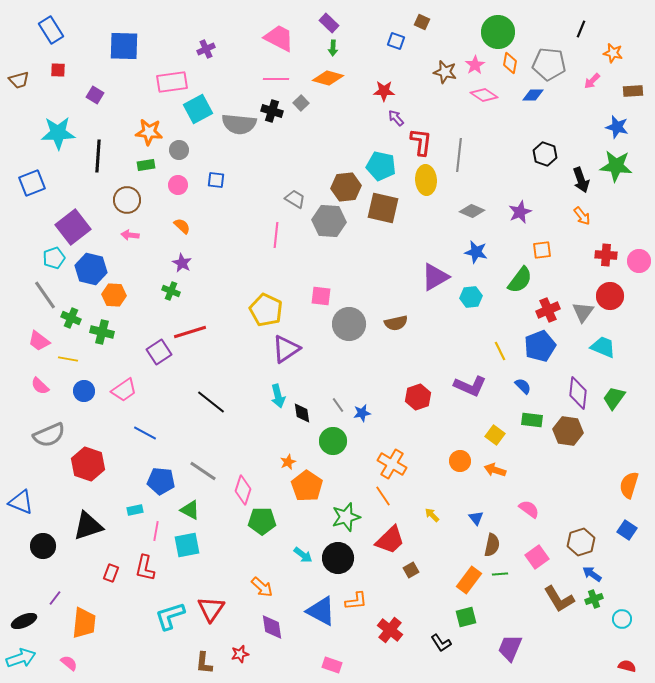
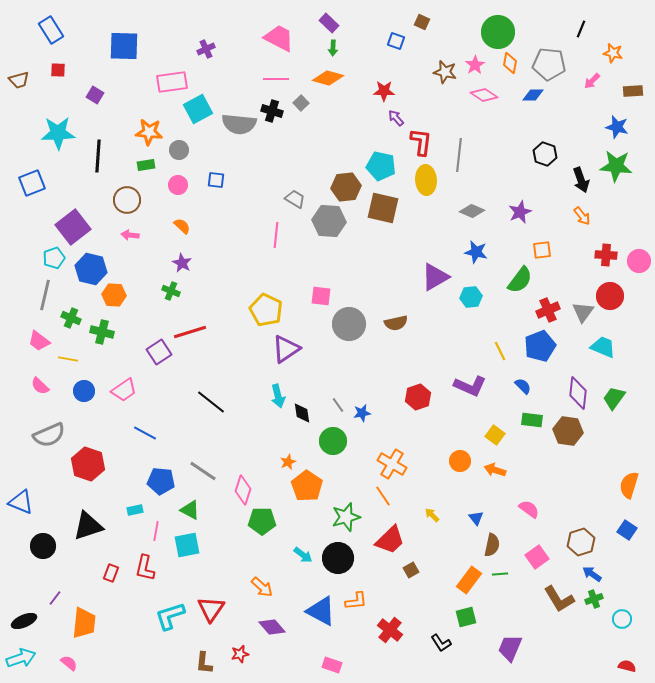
gray line at (45, 295): rotated 48 degrees clockwise
purple diamond at (272, 627): rotated 32 degrees counterclockwise
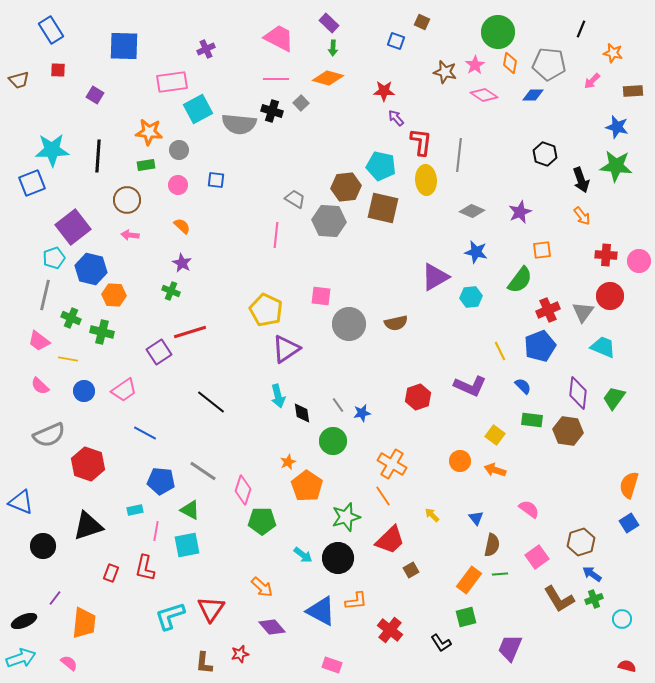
cyan star at (58, 133): moved 6 px left, 17 px down
blue square at (627, 530): moved 2 px right, 7 px up; rotated 24 degrees clockwise
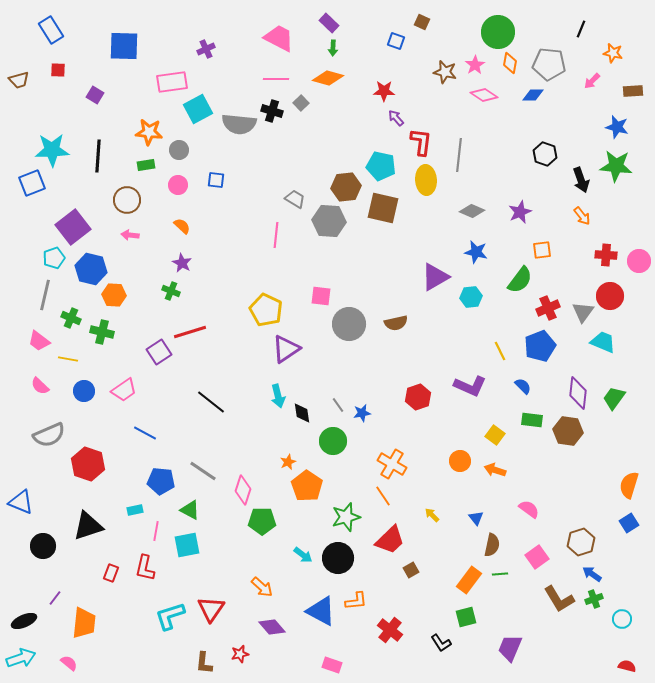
red cross at (548, 310): moved 2 px up
cyan trapezoid at (603, 347): moved 5 px up
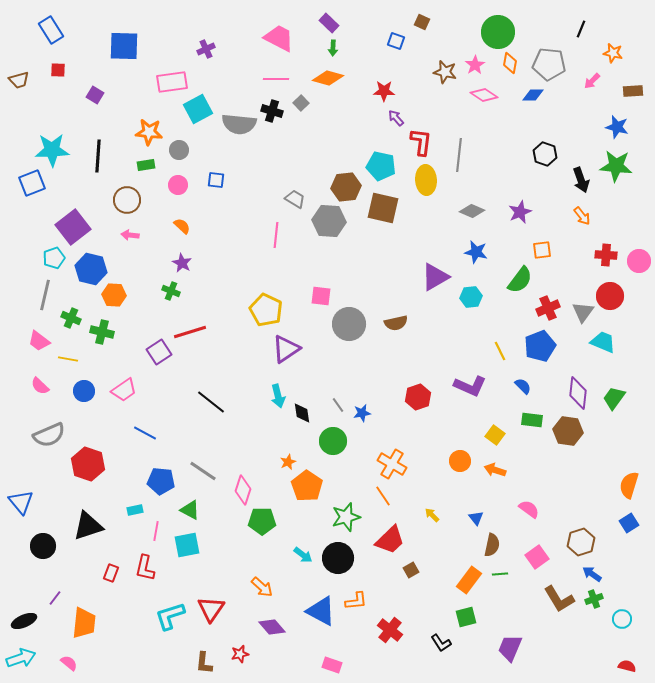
blue triangle at (21, 502): rotated 28 degrees clockwise
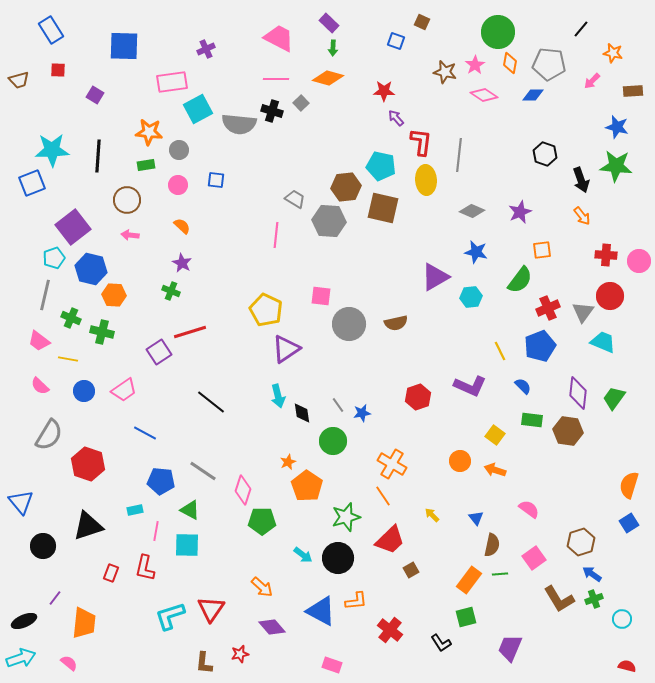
black line at (581, 29): rotated 18 degrees clockwise
gray semicircle at (49, 435): rotated 36 degrees counterclockwise
cyan square at (187, 545): rotated 12 degrees clockwise
pink square at (537, 557): moved 3 px left, 1 px down
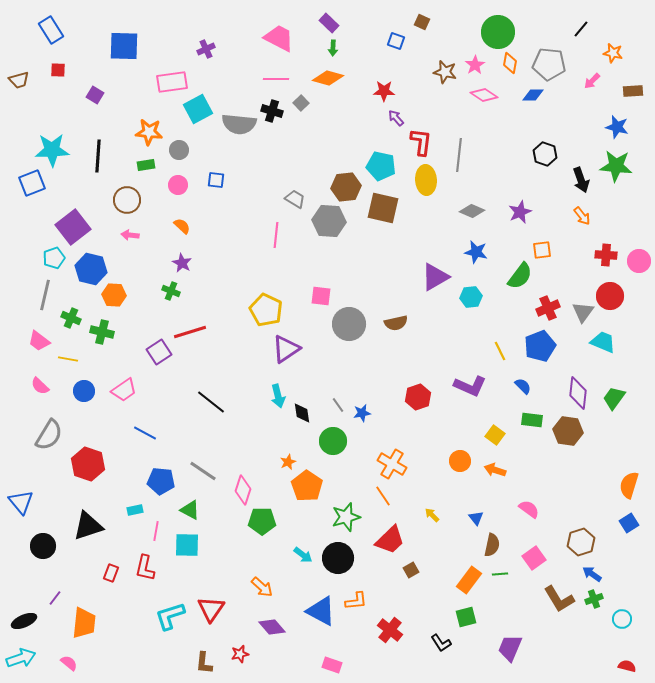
green semicircle at (520, 280): moved 4 px up
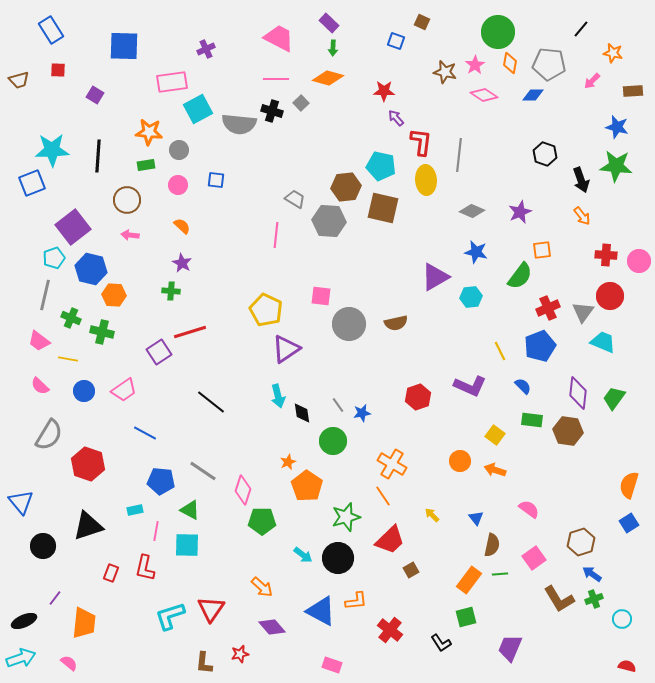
green cross at (171, 291): rotated 18 degrees counterclockwise
